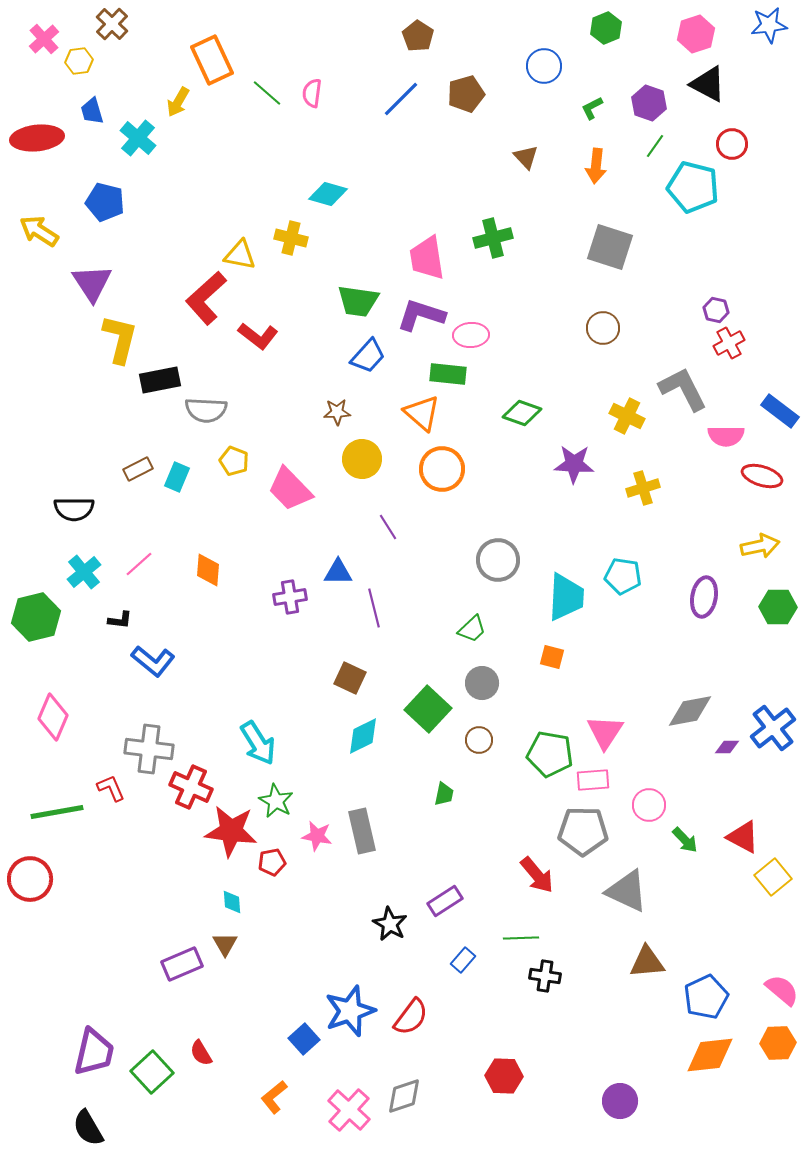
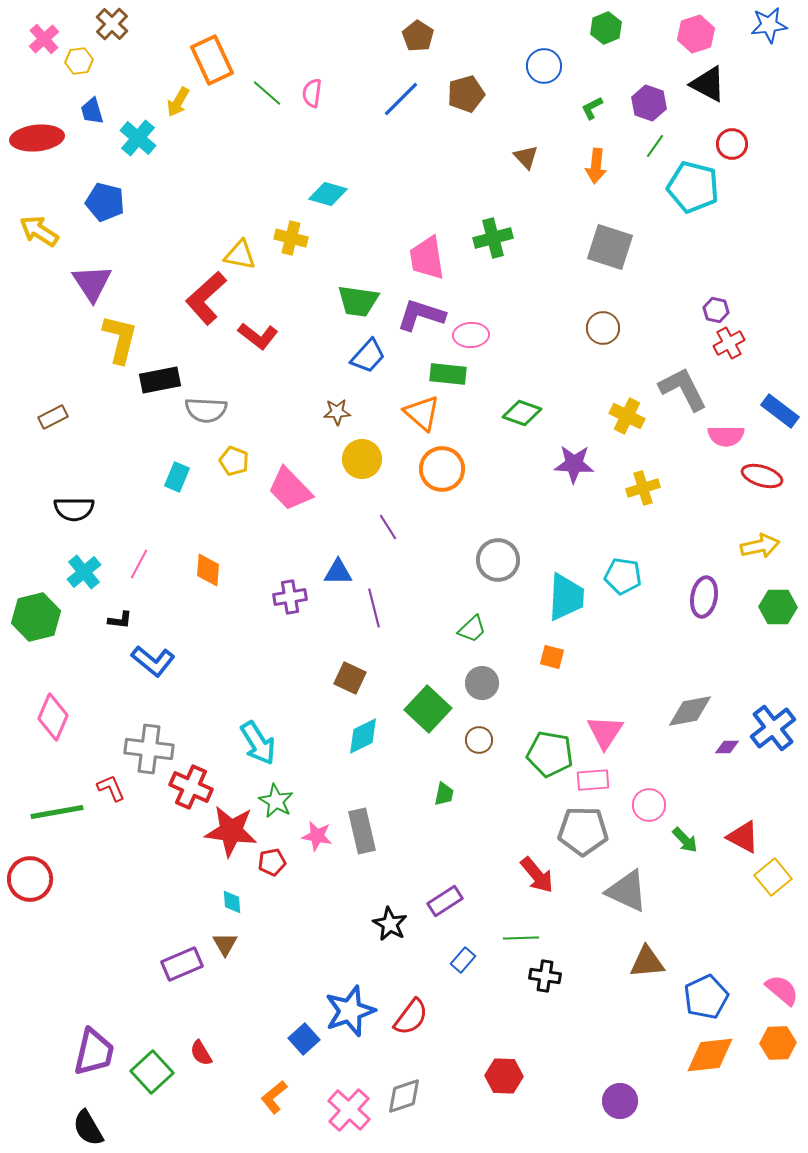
brown rectangle at (138, 469): moved 85 px left, 52 px up
pink line at (139, 564): rotated 20 degrees counterclockwise
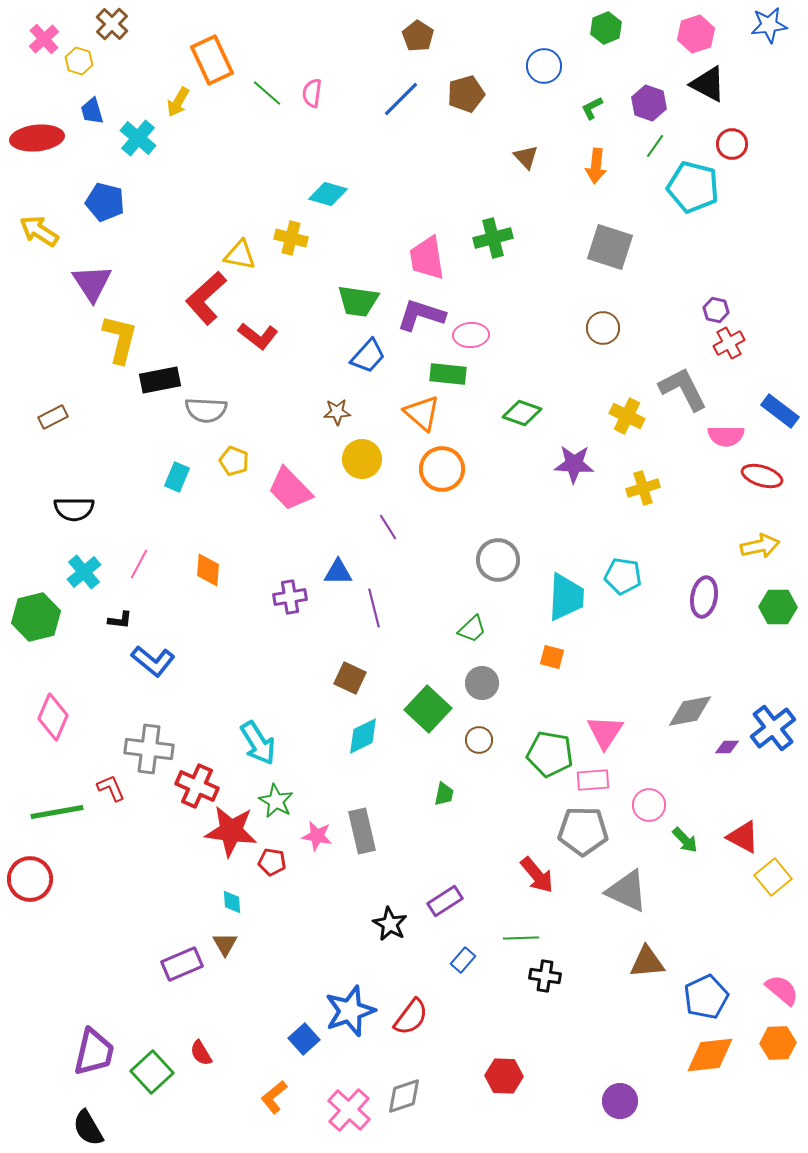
yellow hexagon at (79, 61): rotated 24 degrees clockwise
red cross at (191, 787): moved 6 px right, 1 px up
red pentagon at (272, 862): rotated 20 degrees clockwise
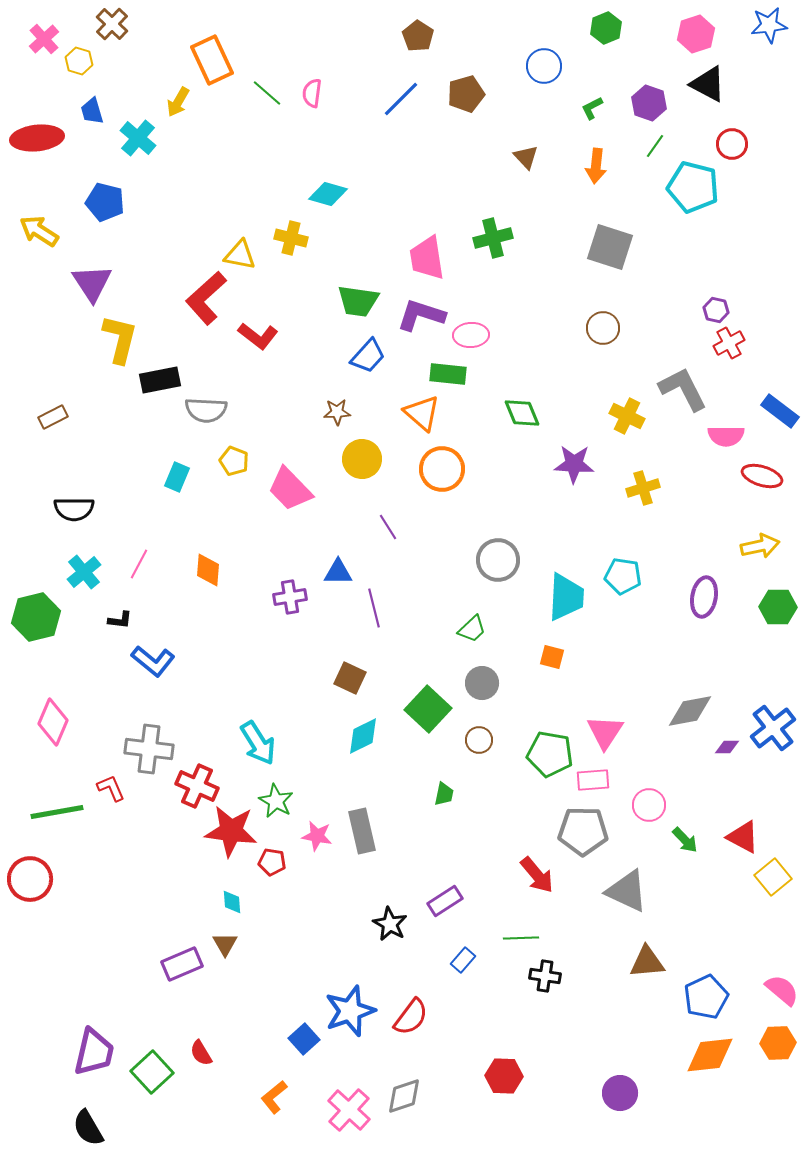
green diamond at (522, 413): rotated 48 degrees clockwise
pink diamond at (53, 717): moved 5 px down
purple circle at (620, 1101): moved 8 px up
